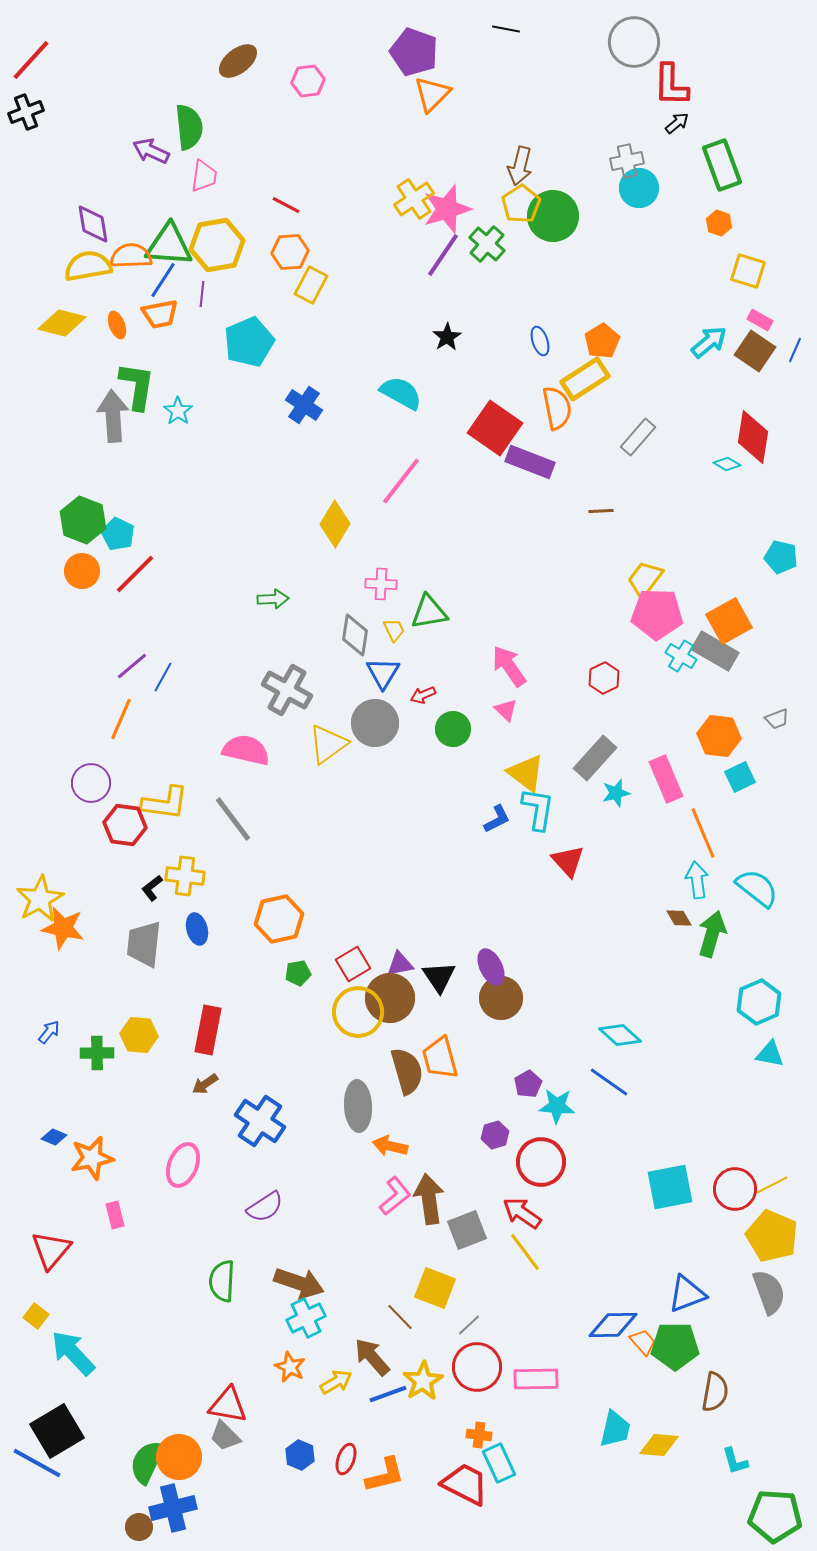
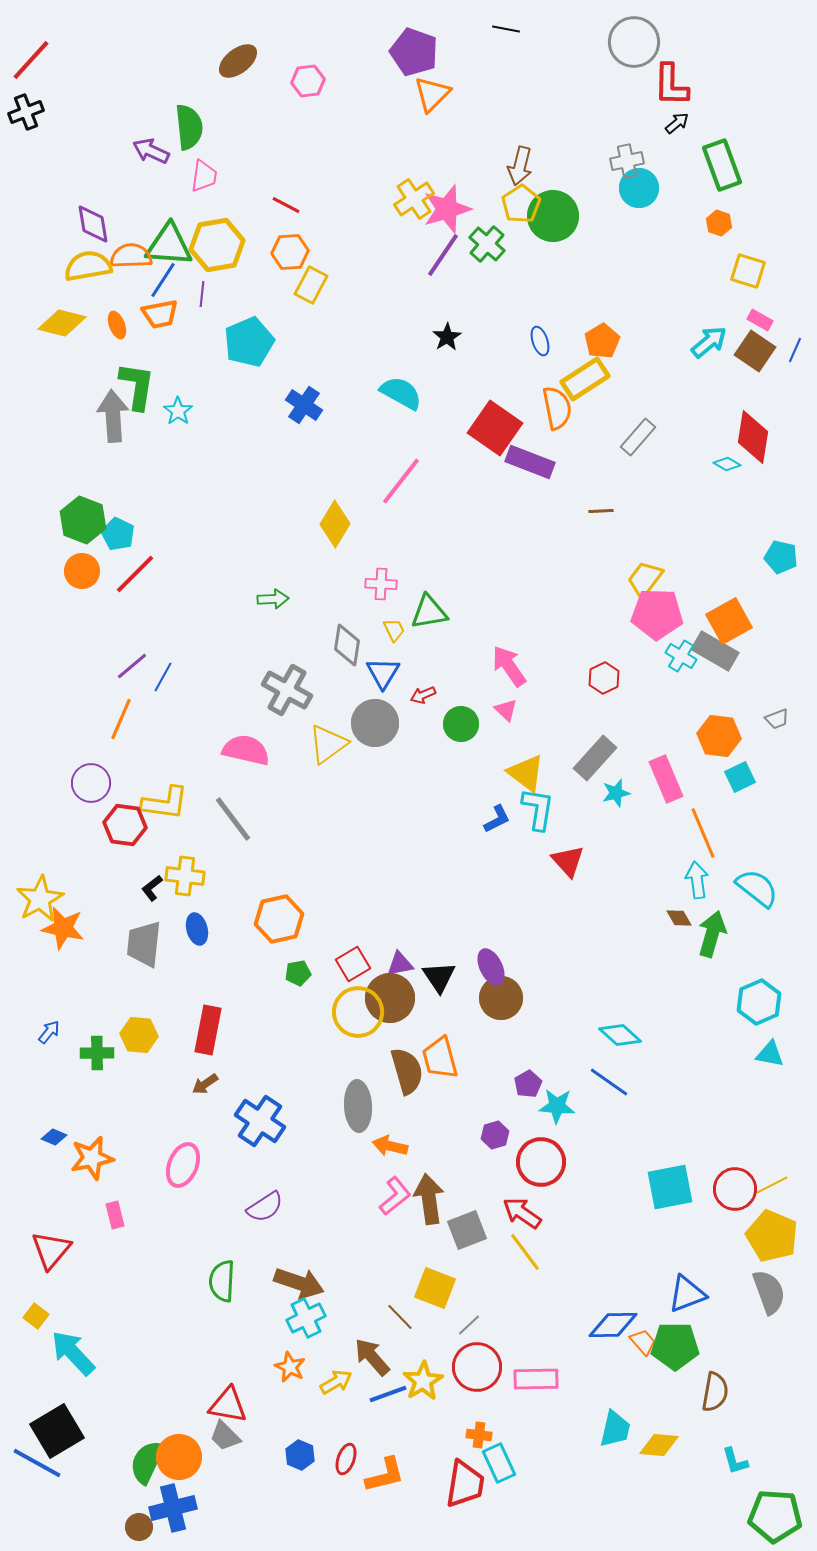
gray diamond at (355, 635): moved 8 px left, 10 px down
green circle at (453, 729): moved 8 px right, 5 px up
red trapezoid at (465, 1484): rotated 72 degrees clockwise
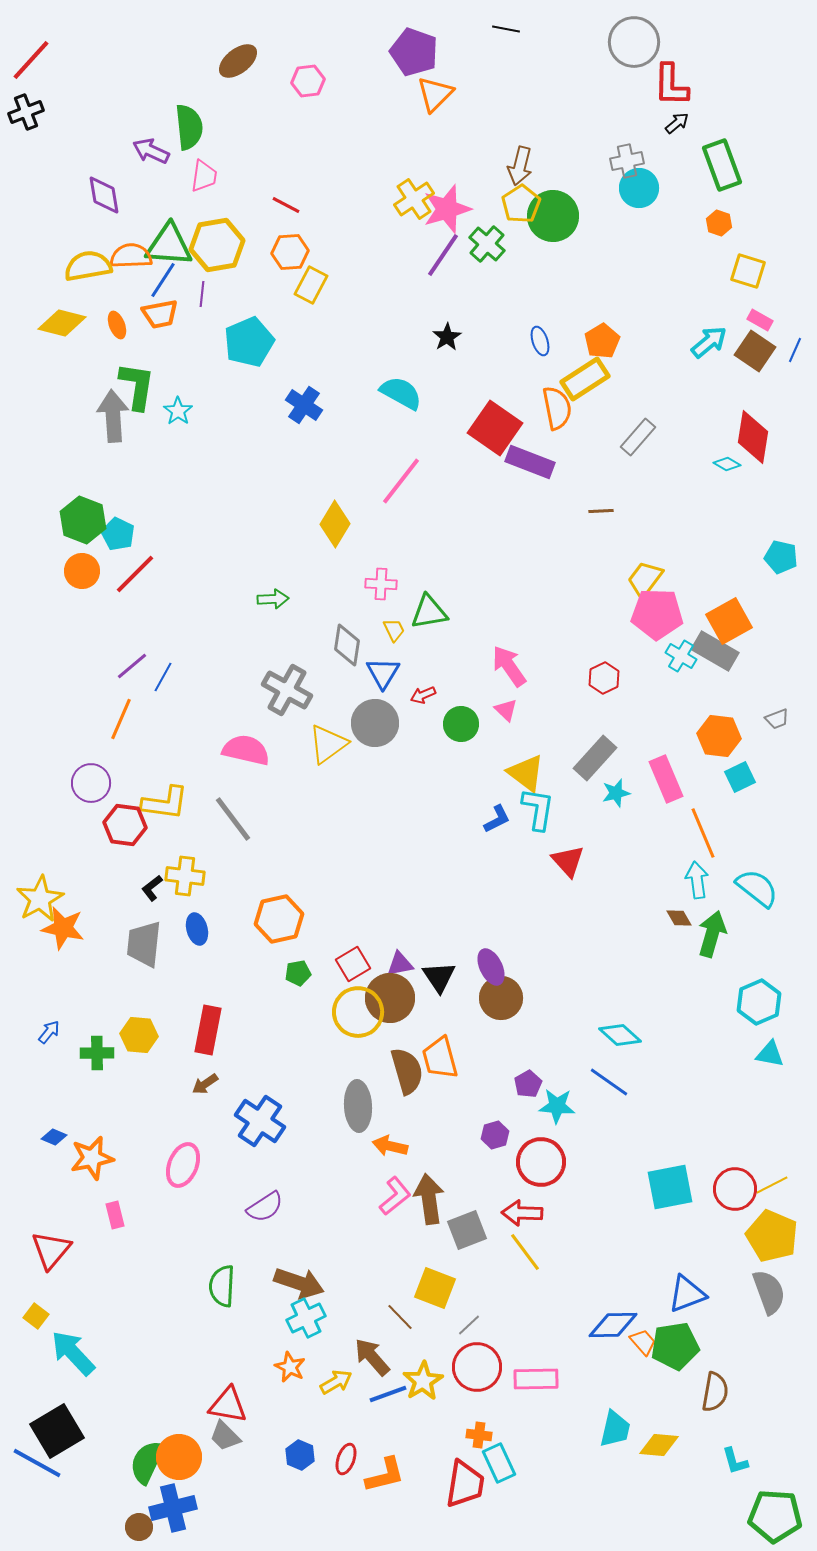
orange triangle at (432, 94): moved 3 px right
purple diamond at (93, 224): moved 11 px right, 29 px up
red arrow at (522, 1213): rotated 33 degrees counterclockwise
green semicircle at (222, 1281): moved 5 px down
green pentagon at (675, 1346): rotated 9 degrees counterclockwise
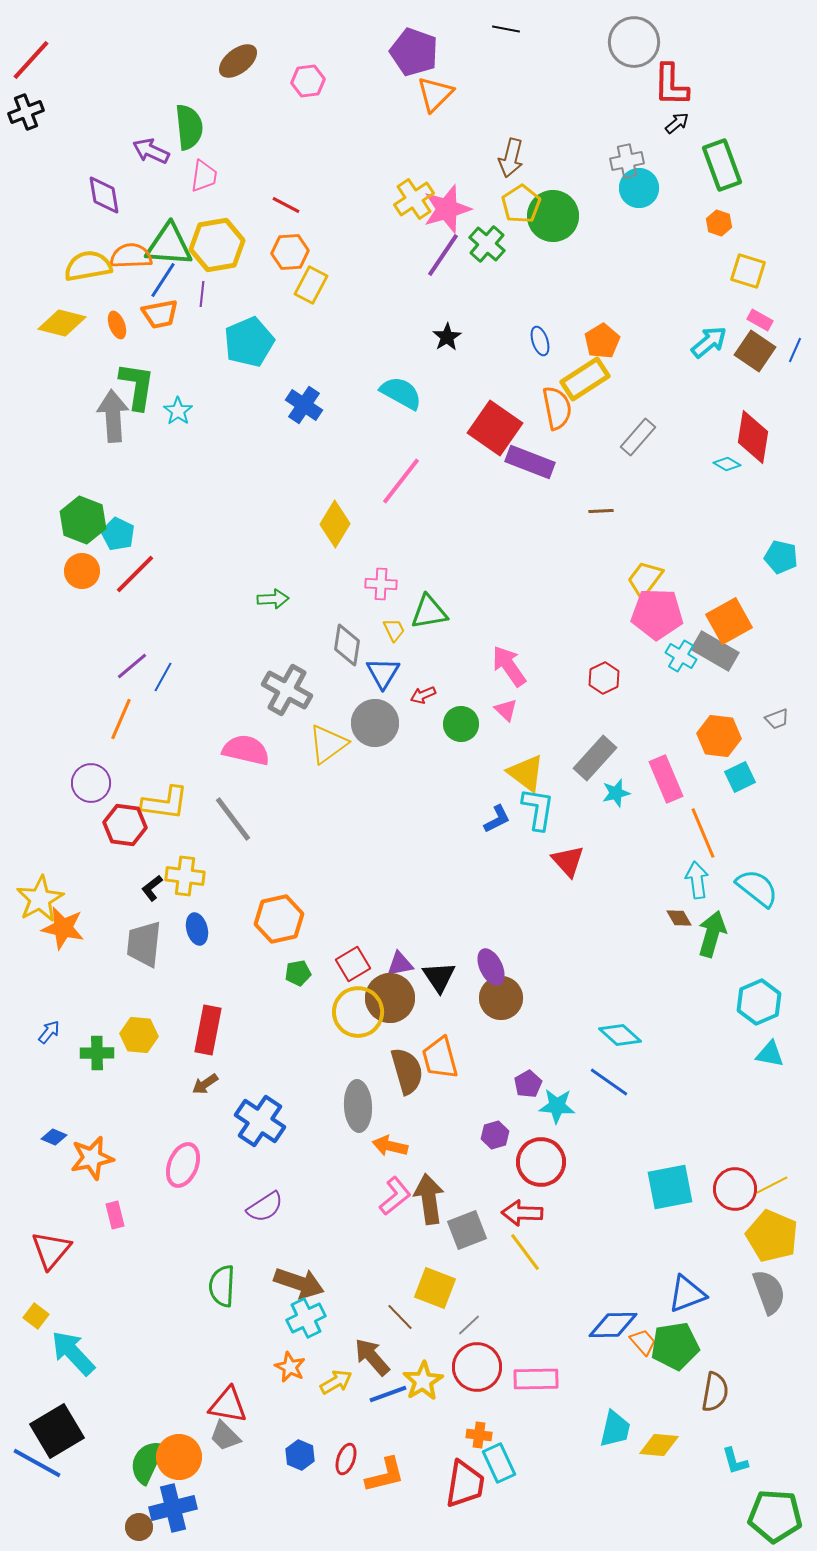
brown arrow at (520, 166): moved 9 px left, 8 px up
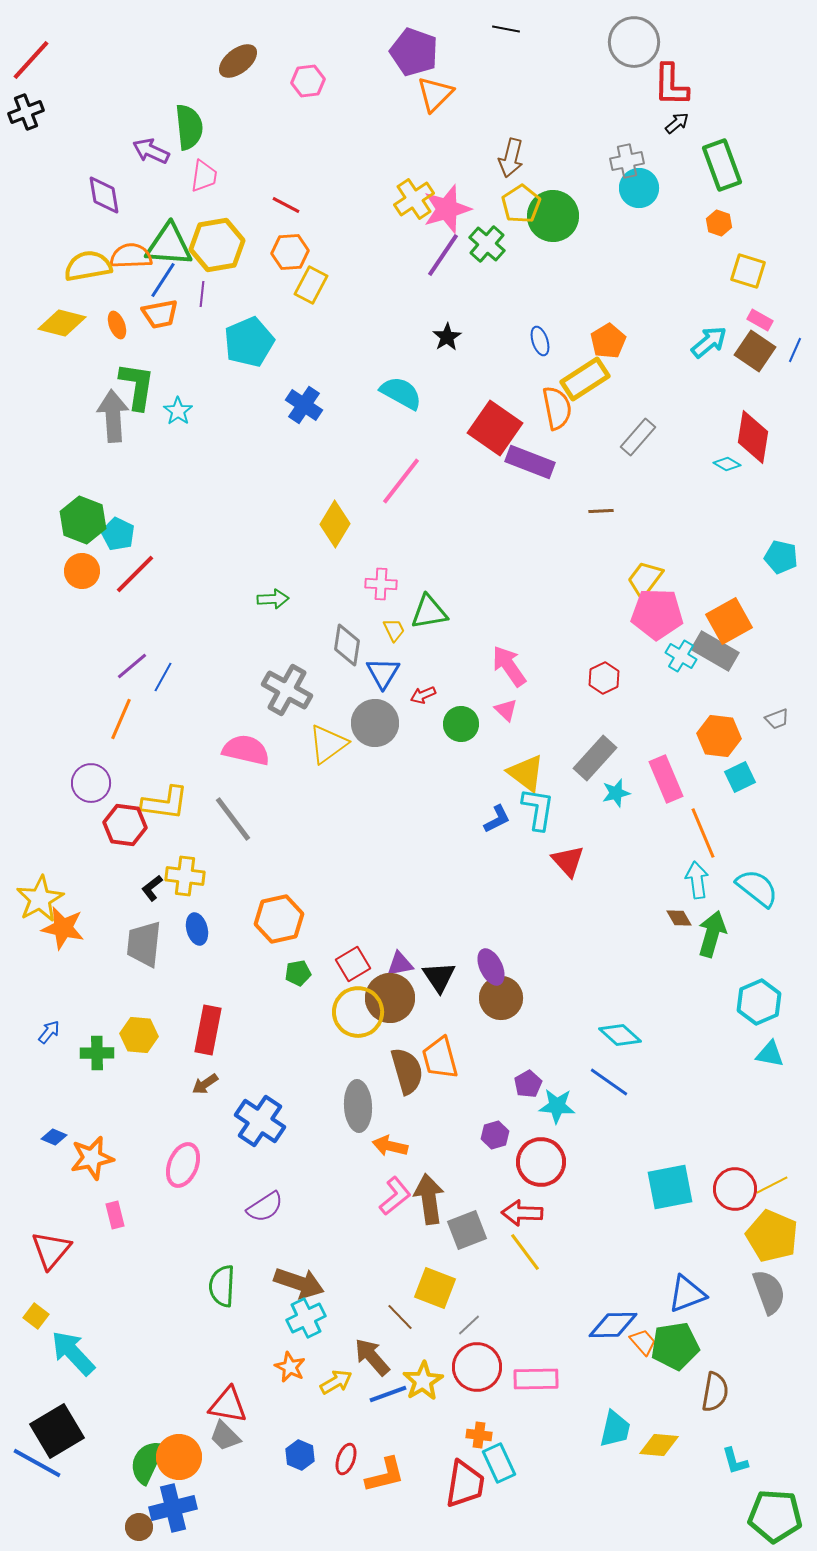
orange pentagon at (602, 341): moved 6 px right
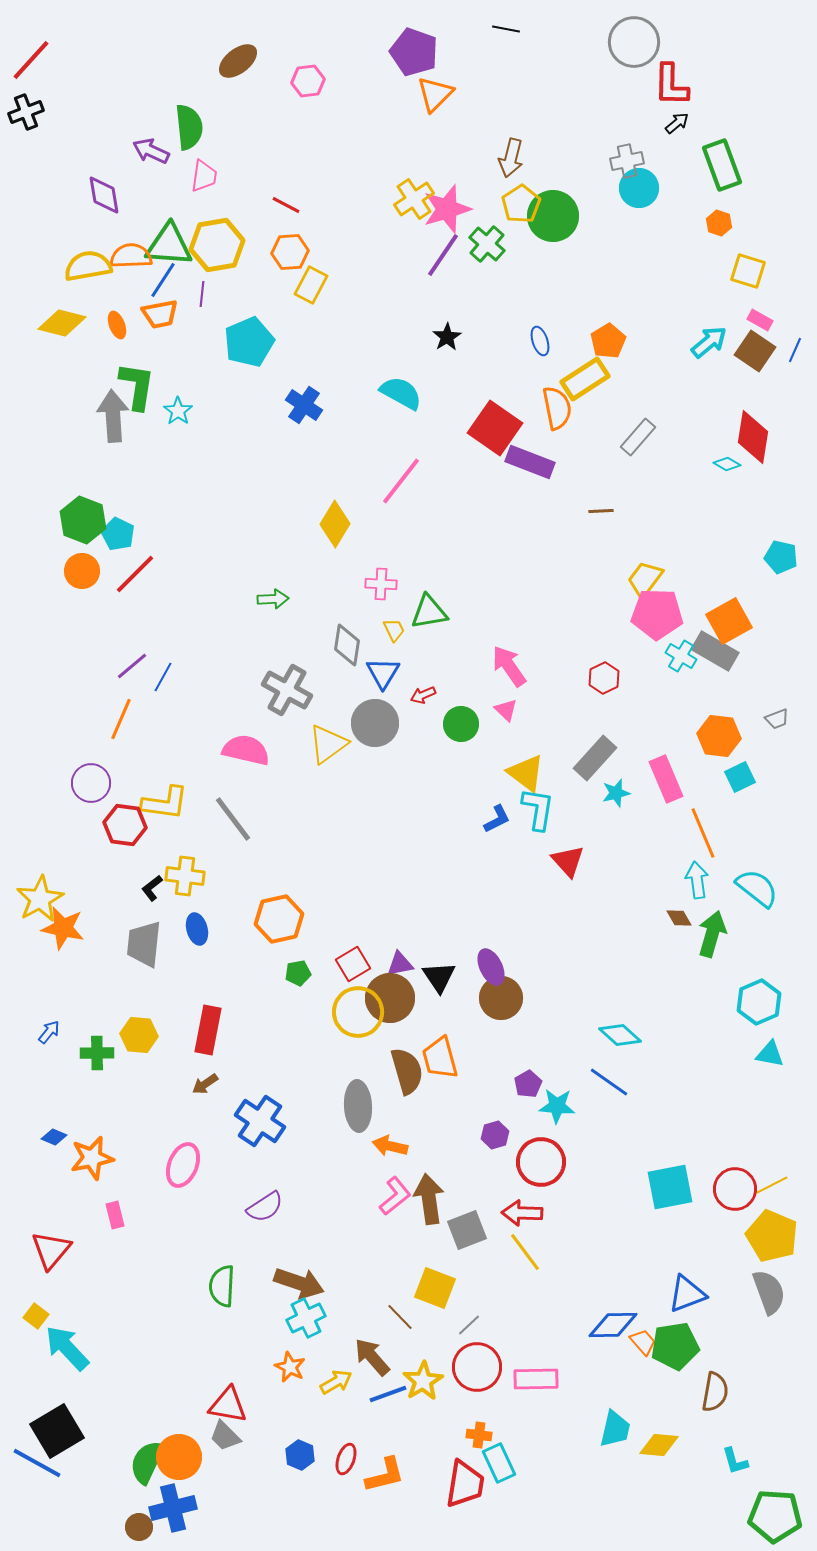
cyan arrow at (73, 1353): moved 6 px left, 5 px up
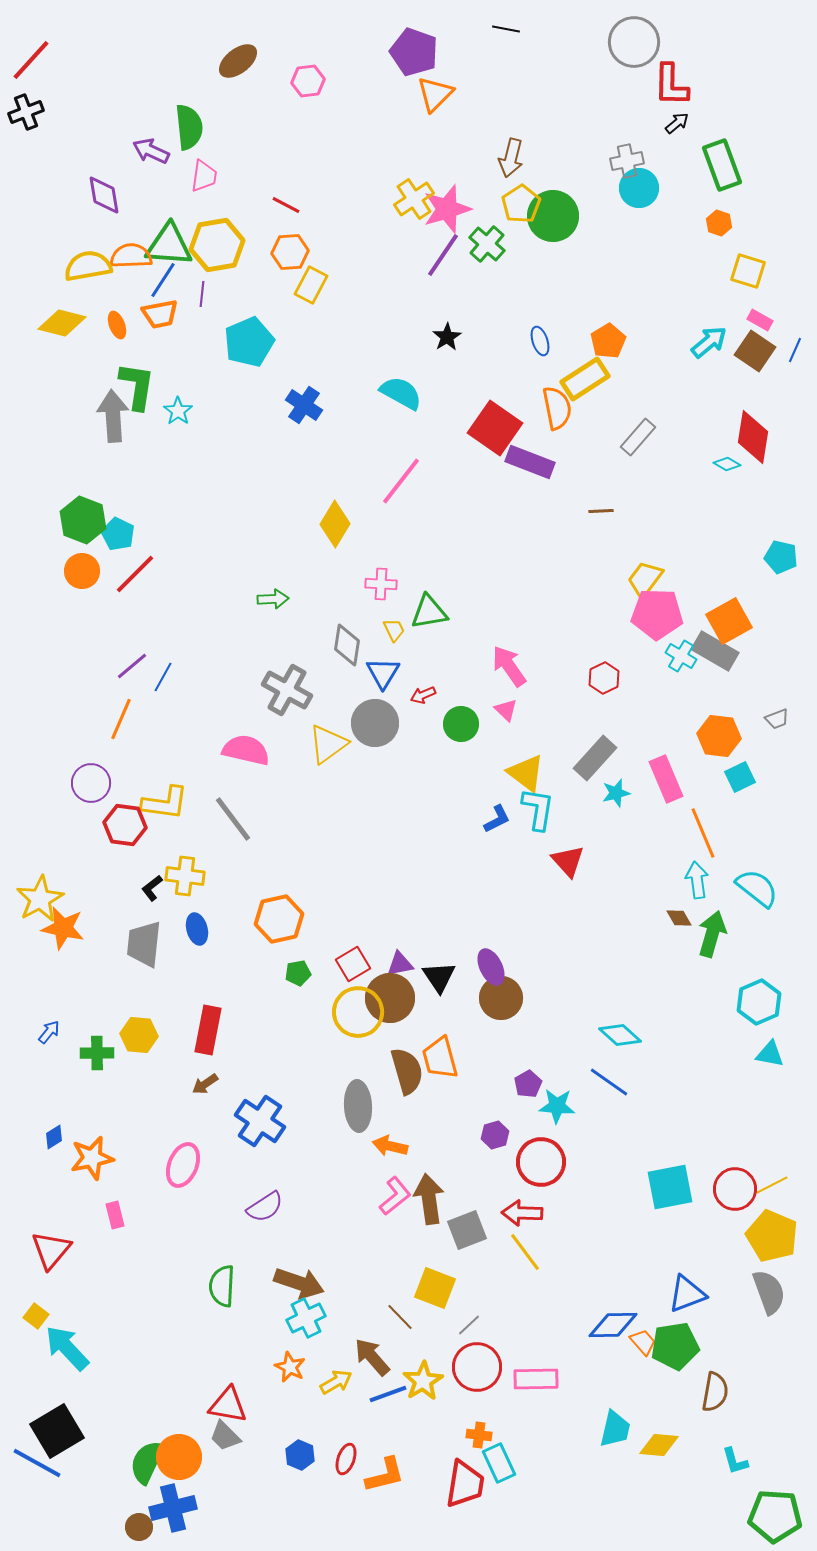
blue diamond at (54, 1137): rotated 55 degrees counterclockwise
